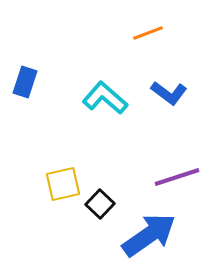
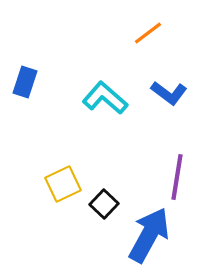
orange line: rotated 16 degrees counterclockwise
purple line: rotated 63 degrees counterclockwise
yellow square: rotated 12 degrees counterclockwise
black square: moved 4 px right
blue arrow: rotated 26 degrees counterclockwise
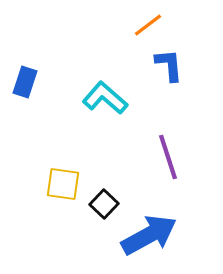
orange line: moved 8 px up
blue L-shape: moved 28 px up; rotated 132 degrees counterclockwise
purple line: moved 9 px left, 20 px up; rotated 27 degrees counterclockwise
yellow square: rotated 33 degrees clockwise
blue arrow: rotated 32 degrees clockwise
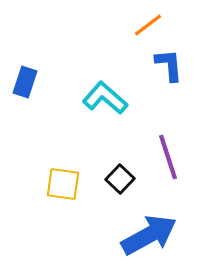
black square: moved 16 px right, 25 px up
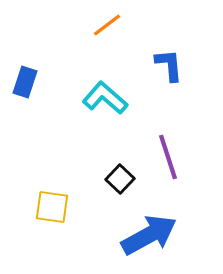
orange line: moved 41 px left
yellow square: moved 11 px left, 23 px down
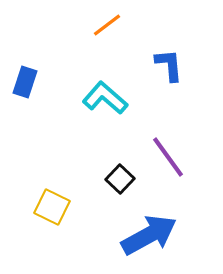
purple line: rotated 18 degrees counterclockwise
yellow square: rotated 18 degrees clockwise
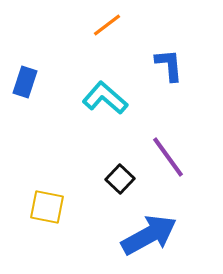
yellow square: moved 5 px left; rotated 15 degrees counterclockwise
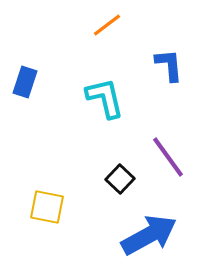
cyan L-shape: rotated 36 degrees clockwise
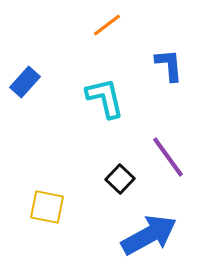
blue rectangle: rotated 24 degrees clockwise
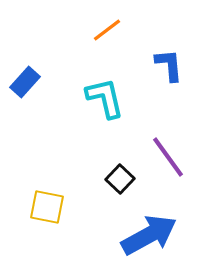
orange line: moved 5 px down
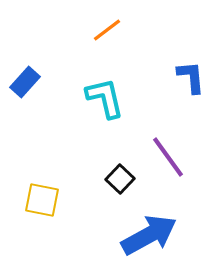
blue L-shape: moved 22 px right, 12 px down
yellow square: moved 5 px left, 7 px up
